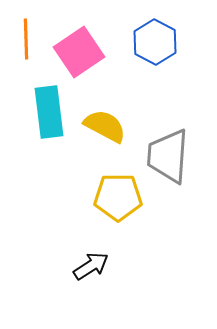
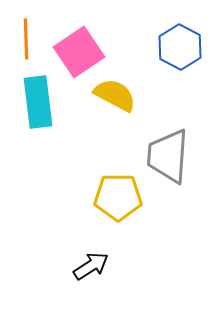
blue hexagon: moved 25 px right, 5 px down
cyan rectangle: moved 11 px left, 10 px up
yellow semicircle: moved 10 px right, 31 px up
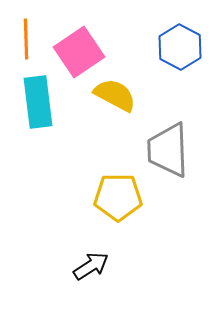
gray trapezoid: moved 6 px up; rotated 6 degrees counterclockwise
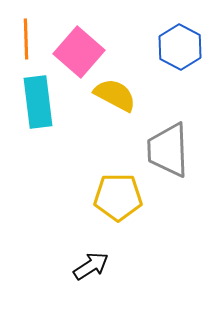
pink square: rotated 15 degrees counterclockwise
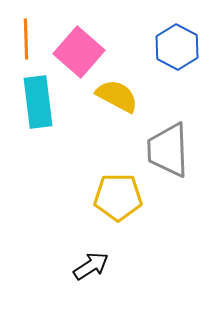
blue hexagon: moved 3 px left
yellow semicircle: moved 2 px right, 1 px down
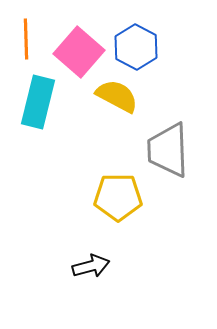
blue hexagon: moved 41 px left
cyan rectangle: rotated 21 degrees clockwise
black arrow: rotated 18 degrees clockwise
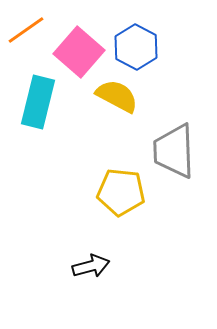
orange line: moved 9 px up; rotated 57 degrees clockwise
gray trapezoid: moved 6 px right, 1 px down
yellow pentagon: moved 3 px right, 5 px up; rotated 6 degrees clockwise
